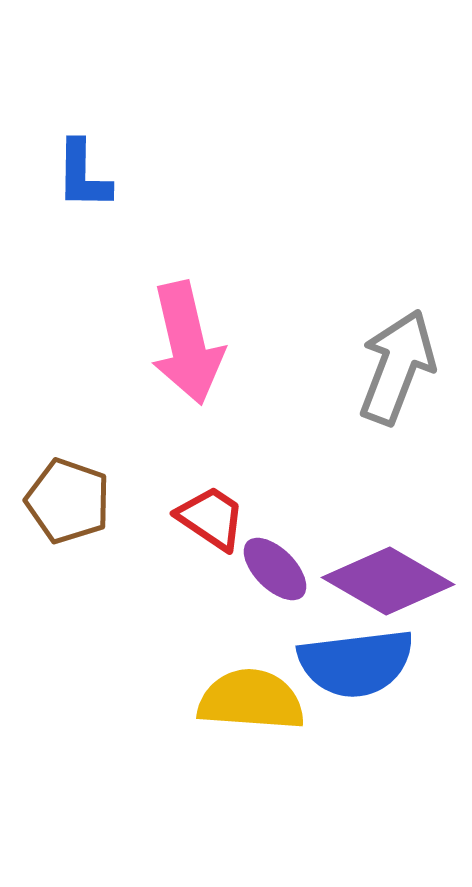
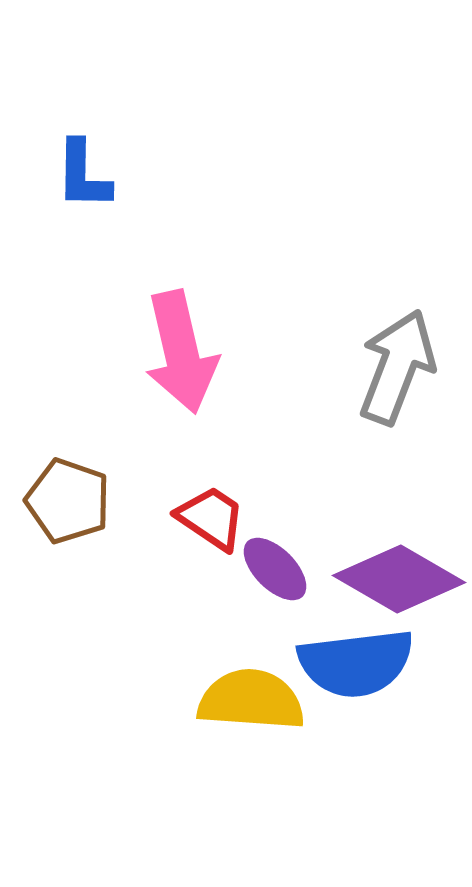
pink arrow: moved 6 px left, 9 px down
purple diamond: moved 11 px right, 2 px up
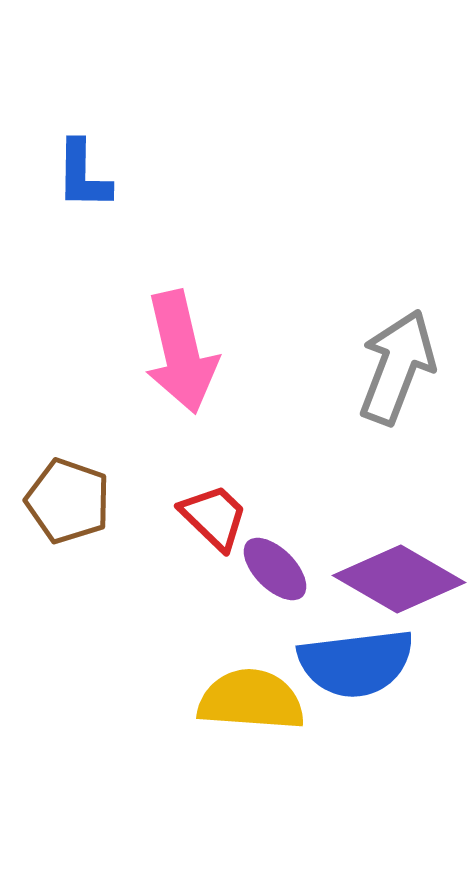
red trapezoid: moved 3 px right, 1 px up; rotated 10 degrees clockwise
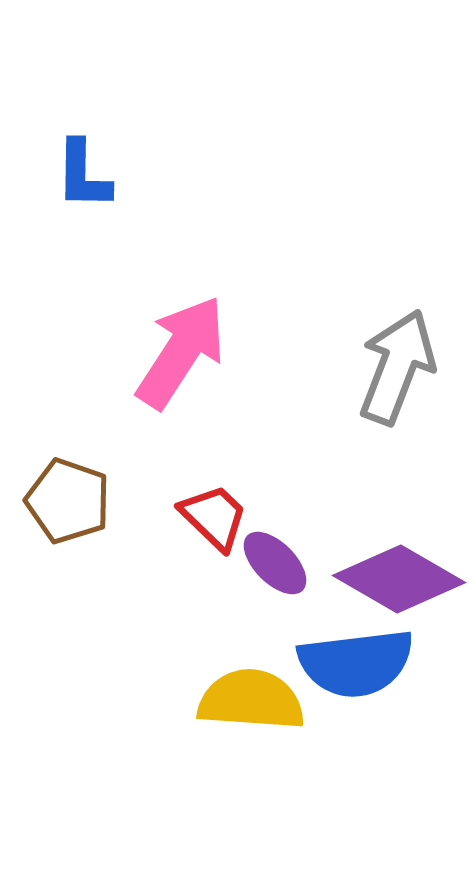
pink arrow: rotated 134 degrees counterclockwise
purple ellipse: moved 6 px up
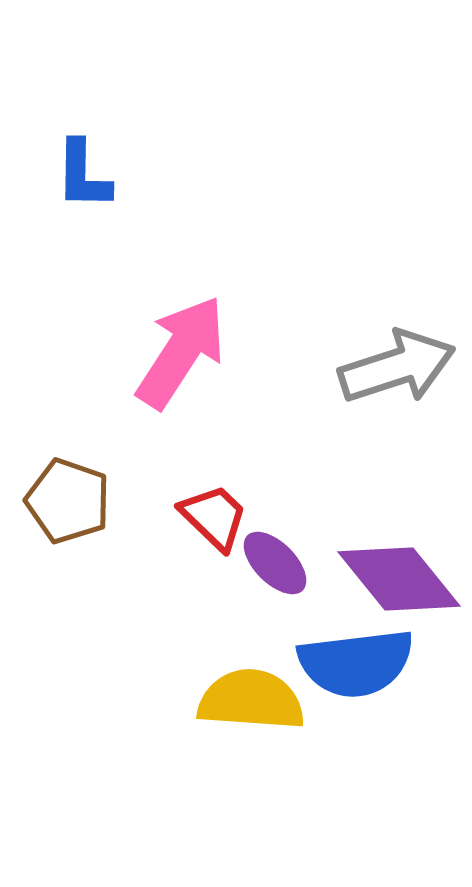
gray arrow: rotated 51 degrees clockwise
purple diamond: rotated 21 degrees clockwise
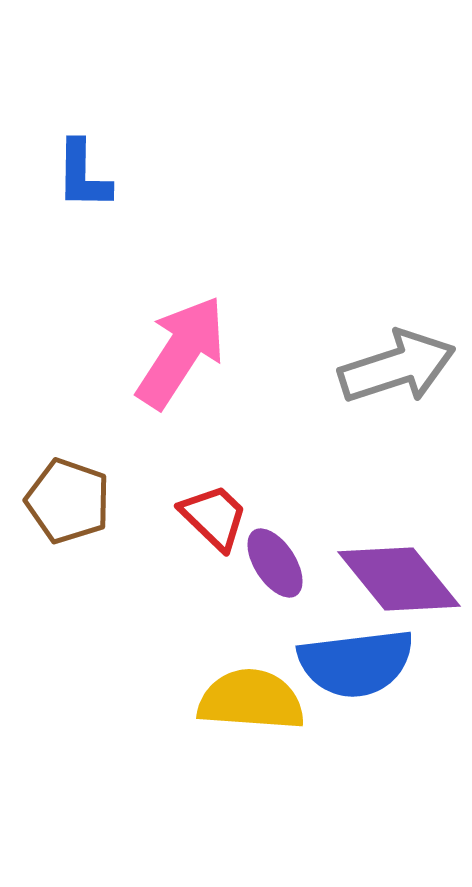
purple ellipse: rotated 12 degrees clockwise
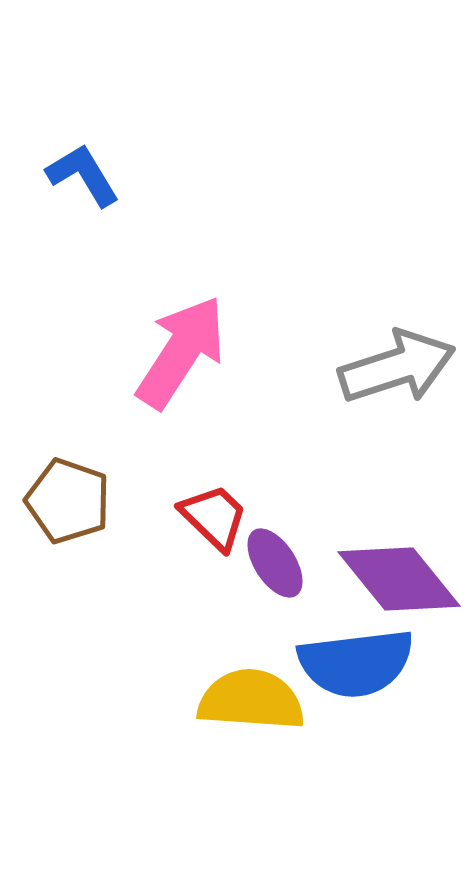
blue L-shape: rotated 148 degrees clockwise
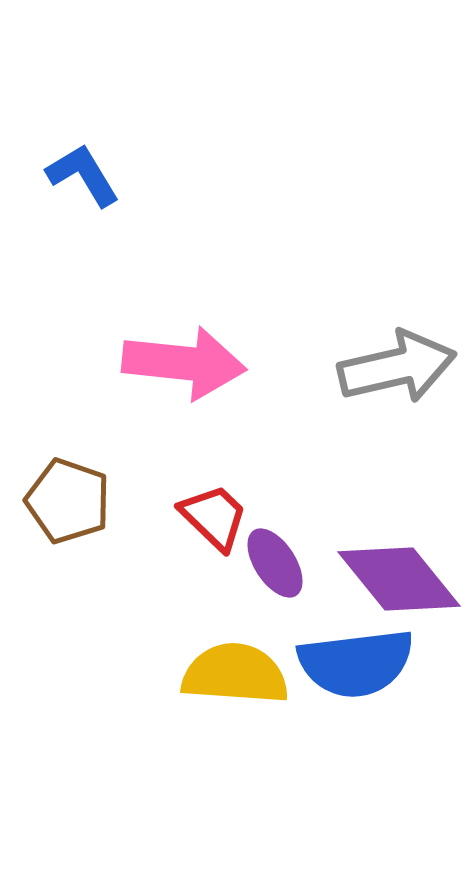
pink arrow: moved 3 px right, 11 px down; rotated 63 degrees clockwise
gray arrow: rotated 5 degrees clockwise
yellow semicircle: moved 16 px left, 26 px up
